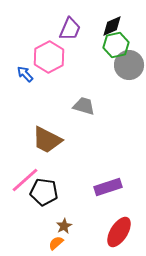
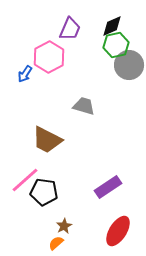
blue arrow: rotated 102 degrees counterclockwise
purple rectangle: rotated 16 degrees counterclockwise
red ellipse: moved 1 px left, 1 px up
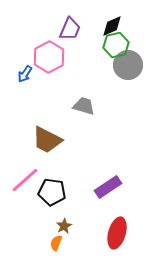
gray circle: moved 1 px left
black pentagon: moved 8 px right
red ellipse: moved 1 px left, 2 px down; rotated 16 degrees counterclockwise
orange semicircle: rotated 28 degrees counterclockwise
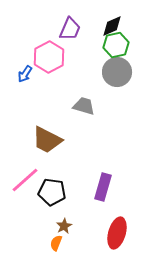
gray circle: moved 11 px left, 7 px down
purple rectangle: moved 5 px left; rotated 40 degrees counterclockwise
